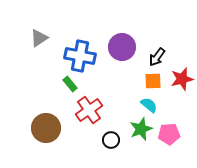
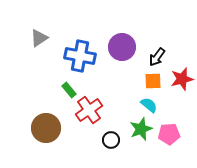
green rectangle: moved 1 px left, 6 px down
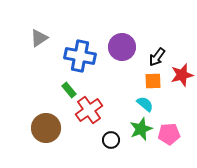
red star: moved 4 px up
cyan semicircle: moved 4 px left, 1 px up
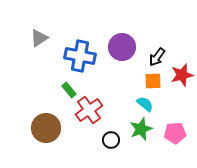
pink pentagon: moved 6 px right, 1 px up
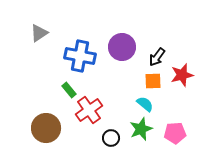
gray triangle: moved 5 px up
black circle: moved 2 px up
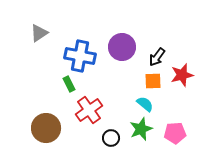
green rectangle: moved 6 px up; rotated 14 degrees clockwise
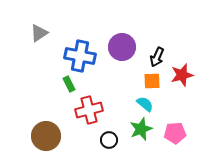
black arrow: rotated 12 degrees counterclockwise
orange square: moved 1 px left
red cross: rotated 20 degrees clockwise
brown circle: moved 8 px down
black circle: moved 2 px left, 2 px down
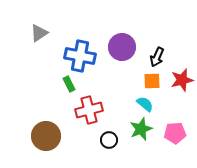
red star: moved 5 px down
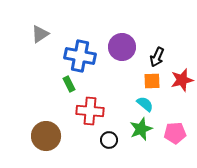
gray triangle: moved 1 px right, 1 px down
red cross: moved 1 px right, 1 px down; rotated 20 degrees clockwise
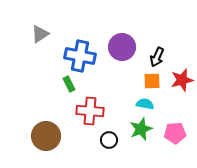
cyan semicircle: rotated 30 degrees counterclockwise
